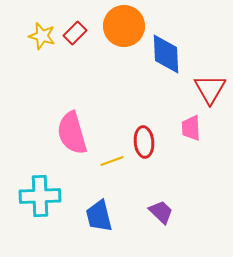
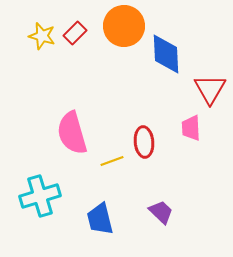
cyan cross: rotated 15 degrees counterclockwise
blue trapezoid: moved 1 px right, 3 px down
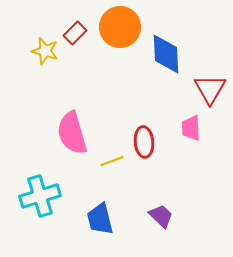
orange circle: moved 4 px left, 1 px down
yellow star: moved 3 px right, 15 px down
purple trapezoid: moved 4 px down
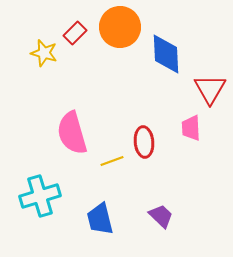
yellow star: moved 1 px left, 2 px down
